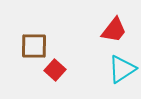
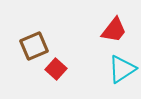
brown square: rotated 24 degrees counterclockwise
red square: moved 1 px right, 1 px up
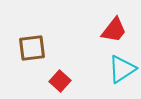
brown square: moved 2 px left, 2 px down; rotated 16 degrees clockwise
red square: moved 4 px right, 12 px down
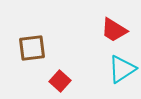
red trapezoid: rotated 84 degrees clockwise
